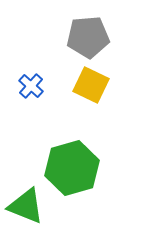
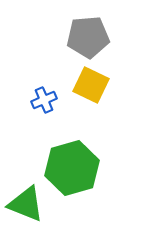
blue cross: moved 13 px right, 14 px down; rotated 25 degrees clockwise
green triangle: moved 2 px up
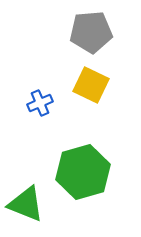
gray pentagon: moved 3 px right, 5 px up
blue cross: moved 4 px left, 3 px down
green hexagon: moved 11 px right, 4 px down
